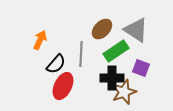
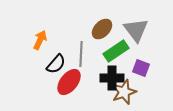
gray triangle: rotated 20 degrees clockwise
red ellipse: moved 6 px right, 4 px up; rotated 12 degrees clockwise
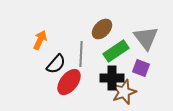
gray triangle: moved 10 px right, 8 px down
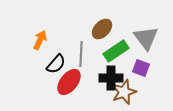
black cross: moved 1 px left
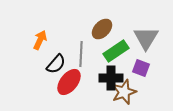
gray triangle: rotated 8 degrees clockwise
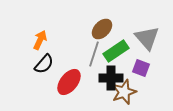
gray triangle: moved 1 px right; rotated 12 degrees counterclockwise
gray line: moved 13 px right; rotated 15 degrees clockwise
black semicircle: moved 12 px left
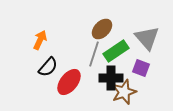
black semicircle: moved 4 px right, 3 px down
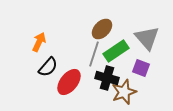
orange arrow: moved 1 px left, 2 px down
black cross: moved 4 px left; rotated 15 degrees clockwise
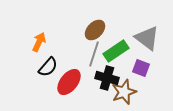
brown ellipse: moved 7 px left, 1 px down
gray triangle: rotated 12 degrees counterclockwise
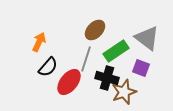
gray line: moved 8 px left, 5 px down
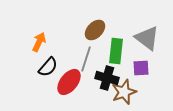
green rectangle: rotated 50 degrees counterclockwise
purple square: rotated 24 degrees counterclockwise
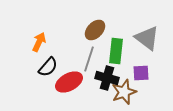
gray line: moved 3 px right
purple square: moved 5 px down
red ellipse: rotated 24 degrees clockwise
